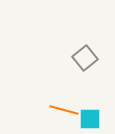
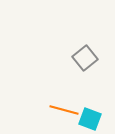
cyan square: rotated 20 degrees clockwise
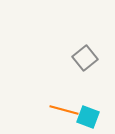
cyan square: moved 2 px left, 2 px up
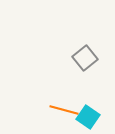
cyan square: rotated 15 degrees clockwise
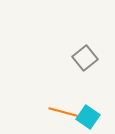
orange line: moved 1 px left, 2 px down
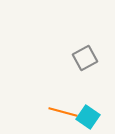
gray square: rotated 10 degrees clockwise
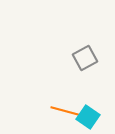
orange line: moved 2 px right, 1 px up
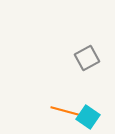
gray square: moved 2 px right
